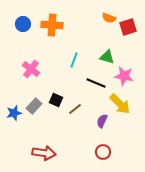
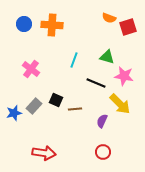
blue circle: moved 1 px right
brown line: rotated 32 degrees clockwise
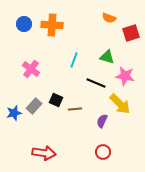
red square: moved 3 px right, 6 px down
pink star: moved 1 px right
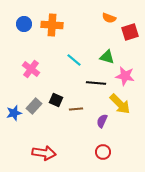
red square: moved 1 px left, 1 px up
cyan line: rotated 70 degrees counterclockwise
black line: rotated 18 degrees counterclockwise
brown line: moved 1 px right
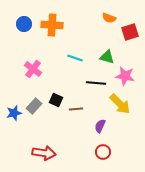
cyan line: moved 1 px right, 2 px up; rotated 21 degrees counterclockwise
pink cross: moved 2 px right
purple semicircle: moved 2 px left, 5 px down
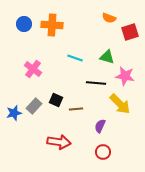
red arrow: moved 15 px right, 11 px up
